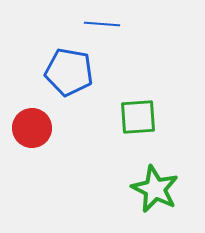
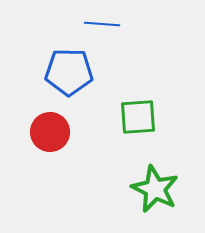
blue pentagon: rotated 9 degrees counterclockwise
red circle: moved 18 px right, 4 px down
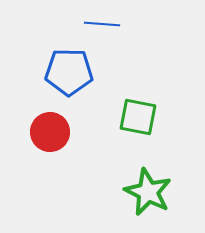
green square: rotated 15 degrees clockwise
green star: moved 7 px left, 3 px down
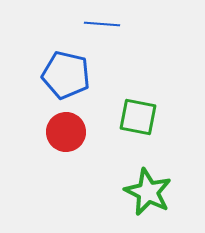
blue pentagon: moved 3 px left, 3 px down; rotated 12 degrees clockwise
red circle: moved 16 px right
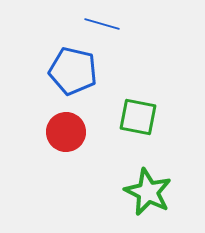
blue line: rotated 12 degrees clockwise
blue pentagon: moved 7 px right, 4 px up
